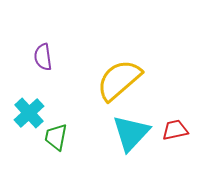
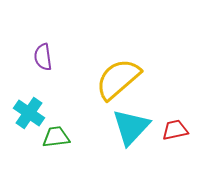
yellow semicircle: moved 1 px left, 1 px up
cyan cross: rotated 12 degrees counterclockwise
cyan triangle: moved 6 px up
green trapezoid: rotated 72 degrees clockwise
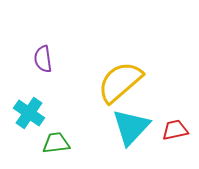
purple semicircle: moved 2 px down
yellow semicircle: moved 2 px right, 3 px down
green trapezoid: moved 6 px down
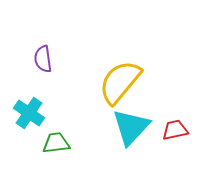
yellow semicircle: rotated 9 degrees counterclockwise
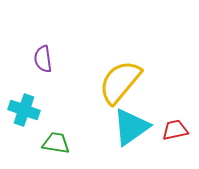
cyan cross: moved 5 px left, 3 px up; rotated 16 degrees counterclockwise
cyan triangle: rotated 12 degrees clockwise
green trapezoid: rotated 16 degrees clockwise
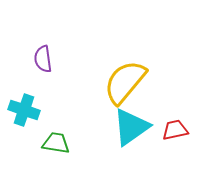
yellow semicircle: moved 5 px right
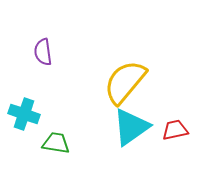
purple semicircle: moved 7 px up
cyan cross: moved 4 px down
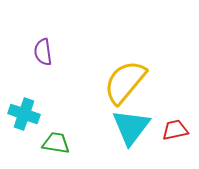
cyan triangle: rotated 18 degrees counterclockwise
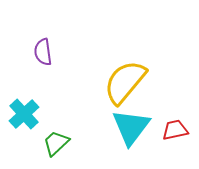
cyan cross: rotated 28 degrees clockwise
green trapezoid: rotated 52 degrees counterclockwise
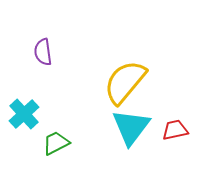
green trapezoid: rotated 16 degrees clockwise
